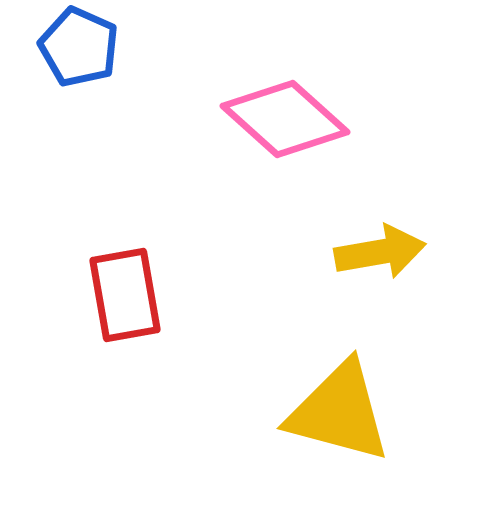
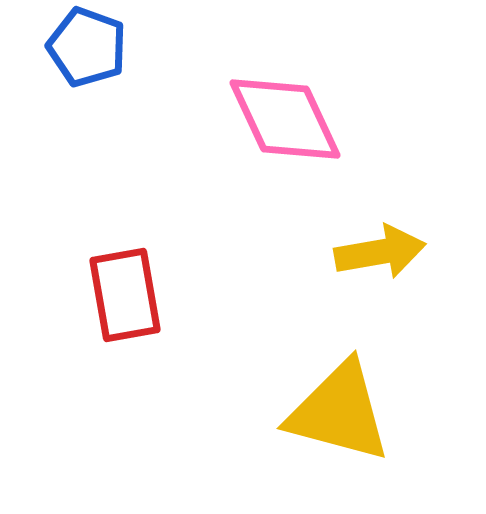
blue pentagon: moved 8 px right; rotated 4 degrees counterclockwise
pink diamond: rotated 23 degrees clockwise
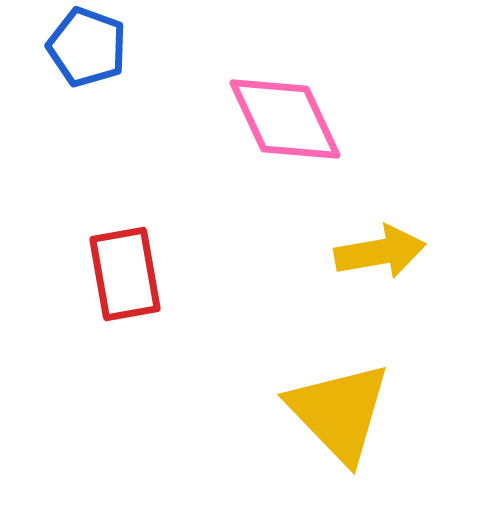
red rectangle: moved 21 px up
yellow triangle: rotated 31 degrees clockwise
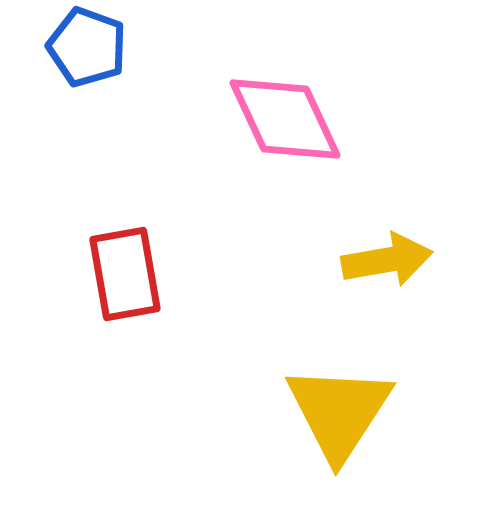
yellow arrow: moved 7 px right, 8 px down
yellow triangle: rotated 17 degrees clockwise
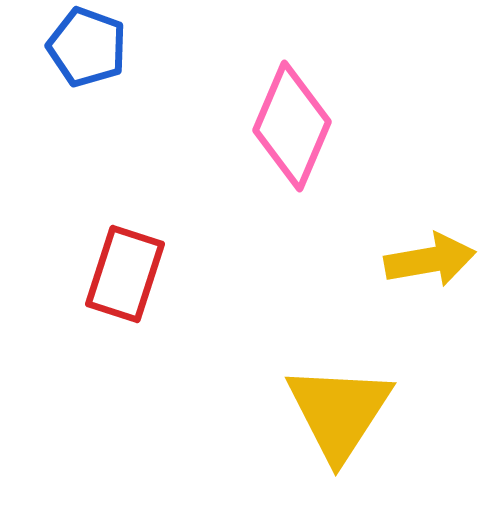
pink diamond: moved 7 px right, 7 px down; rotated 48 degrees clockwise
yellow arrow: moved 43 px right
red rectangle: rotated 28 degrees clockwise
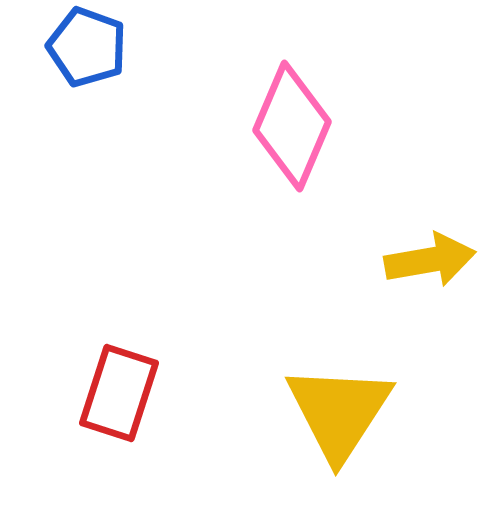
red rectangle: moved 6 px left, 119 px down
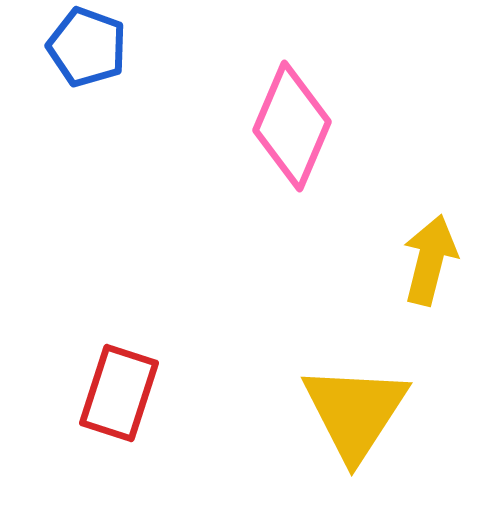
yellow arrow: rotated 66 degrees counterclockwise
yellow triangle: moved 16 px right
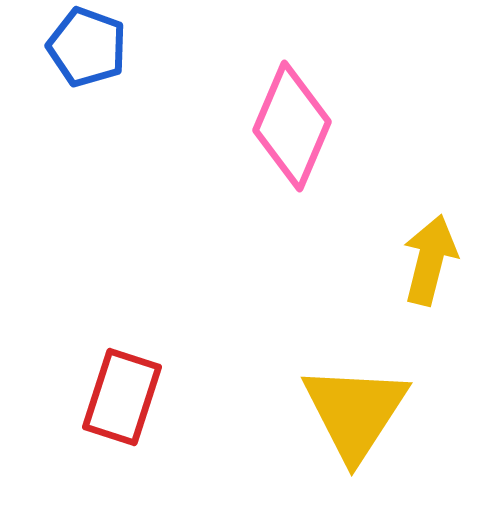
red rectangle: moved 3 px right, 4 px down
